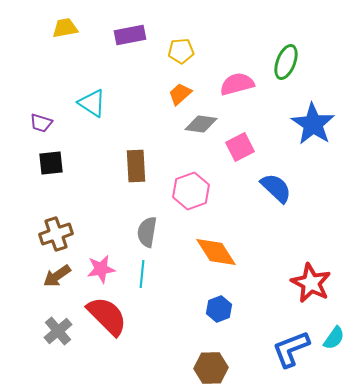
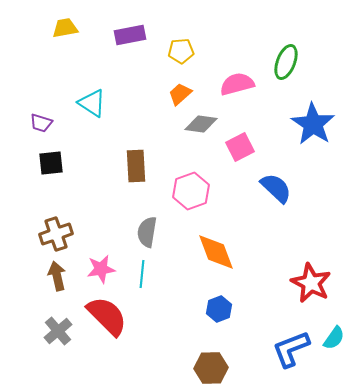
orange diamond: rotated 12 degrees clockwise
brown arrow: rotated 112 degrees clockwise
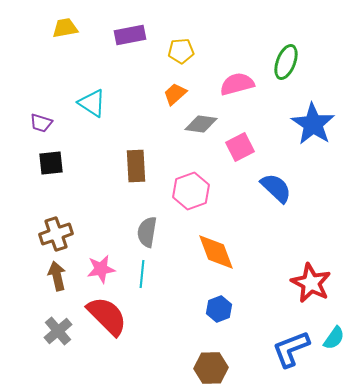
orange trapezoid: moved 5 px left
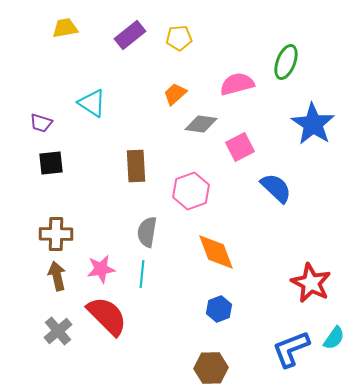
purple rectangle: rotated 28 degrees counterclockwise
yellow pentagon: moved 2 px left, 13 px up
brown cross: rotated 20 degrees clockwise
